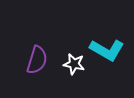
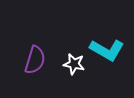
purple semicircle: moved 2 px left
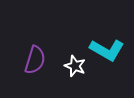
white star: moved 1 px right, 2 px down; rotated 10 degrees clockwise
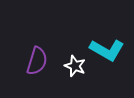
purple semicircle: moved 2 px right, 1 px down
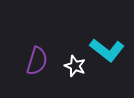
cyan L-shape: rotated 8 degrees clockwise
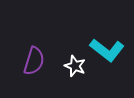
purple semicircle: moved 3 px left
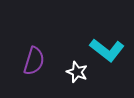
white star: moved 2 px right, 6 px down
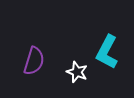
cyan L-shape: moved 2 px down; rotated 80 degrees clockwise
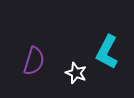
white star: moved 1 px left, 1 px down
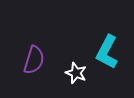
purple semicircle: moved 1 px up
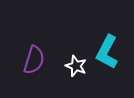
white star: moved 7 px up
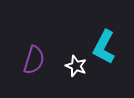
cyan L-shape: moved 3 px left, 5 px up
